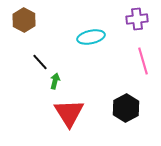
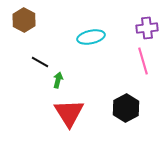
purple cross: moved 10 px right, 9 px down
black line: rotated 18 degrees counterclockwise
green arrow: moved 3 px right, 1 px up
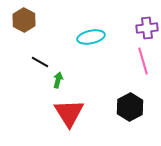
black hexagon: moved 4 px right, 1 px up
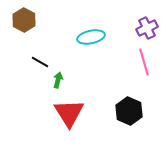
purple cross: rotated 20 degrees counterclockwise
pink line: moved 1 px right, 1 px down
black hexagon: moved 1 px left, 4 px down; rotated 8 degrees counterclockwise
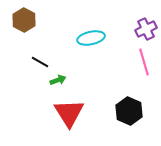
purple cross: moved 1 px left, 1 px down
cyan ellipse: moved 1 px down
green arrow: rotated 56 degrees clockwise
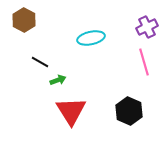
purple cross: moved 1 px right, 2 px up
red triangle: moved 2 px right, 2 px up
